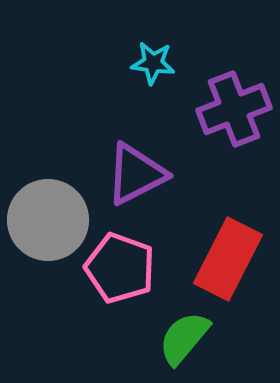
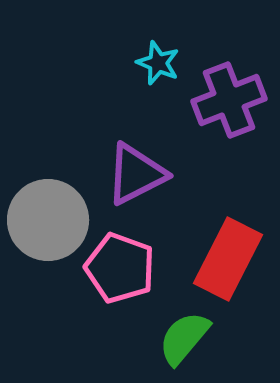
cyan star: moved 5 px right; rotated 15 degrees clockwise
purple cross: moved 5 px left, 9 px up
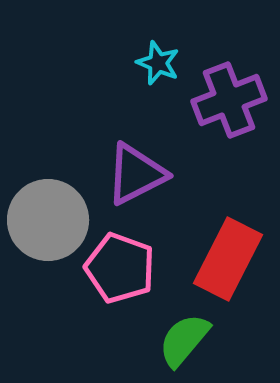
green semicircle: moved 2 px down
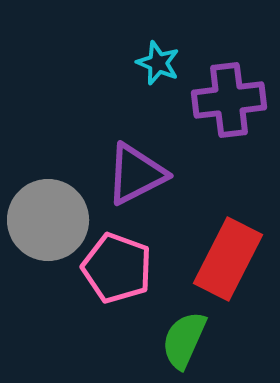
purple cross: rotated 14 degrees clockwise
pink pentagon: moved 3 px left
green semicircle: rotated 16 degrees counterclockwise
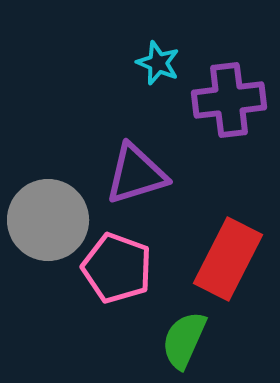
purple triangle: rotated 10 degrees clockwise
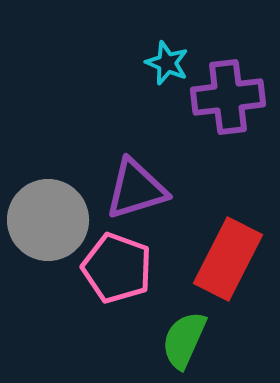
cyan star: moved 9 px right
purple cross: moved 1 px left, 3 px up
purple triangle: moved 15 px down
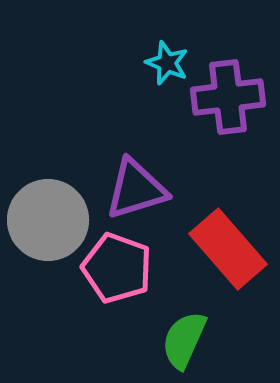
red rectangle: moved 10 px up; rotated 68 degrees counterclockwise
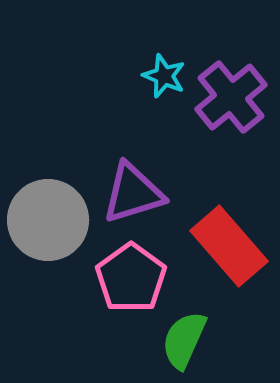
cyan star: moved 3 px left, 13 px down
purple cross: moved 3 px right; rotated 32 degrees counterclockwise
purple triangle: moved 3 px left, 4 px down
red rectangle: moved 1 px right, 3 px up
pink pentagon: moved 14 px right, 10 px down; rotated 16 degrees clockwise
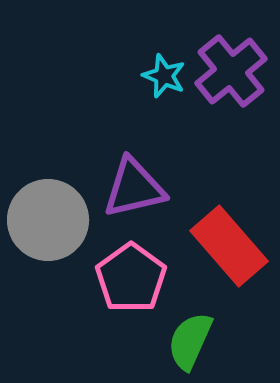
purple cross: moved 26 px up
purple triangle: moved 1 px right, 5 px up; rotated 4 degrees clockwise
green semicircle: moved 6 px right, 1 px down
